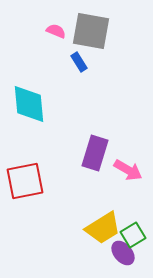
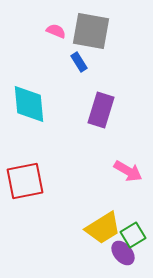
purple rectangle: moved 6 px right, 43 px up
pink arrow: moved 1 px down
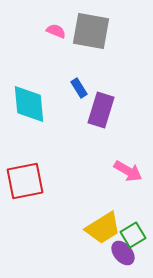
blue rectangle: moved 26 px down
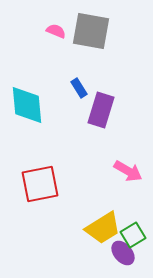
cyan diamond: moved 2 px left, 1 px down
red square: moved 15 px right, 3 px down
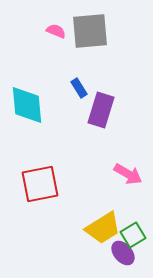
gray square: moved 1 px left; rotated 15 degrees counterclockwise
pink arrow: moved 3 px down
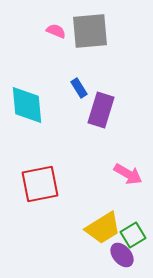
purple ellipse: moved 1 px left, 2 px down
